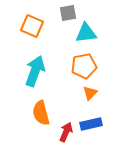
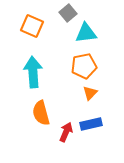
gray square: rotated 30 degrees counterclockwise
cyan arrow: moved 2 px left, 1 px down; rotated 24 degrees counterclockwise
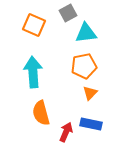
gray square: rotated 12 degrees clockwise
orange square: moved 2 px right, 1 px up
blue rectangle: rotated 25 degrees clockwise
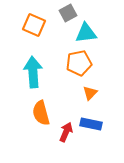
orange pentagon: moved 5 px left, 3 px up
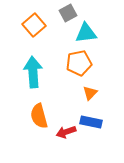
orange square: rotated 25 degrees clockwise
orange semicircle: moved 2 px left, 3 px down
blue rectangle: moved 2 px up
red arrow: rotated 132 degrees counterclockwise
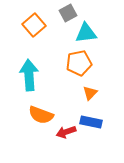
cyan arrow: moved 4 px left, 3 px down
orange semicircle: moved 2 px right, 1 px up; rotated 55 degrees counterclockwise
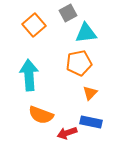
red arrow: moved 1 px right, 1 px down
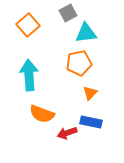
orange square: moved 6 px left
orange semicircle: moved 1 px right, 1 px up
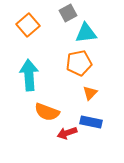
orange semicircle: moved 5 px right, 2 px up
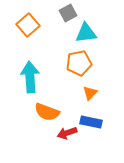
cyan arrow: moved 1 px right, 2 px down
